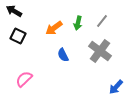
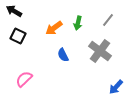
gray line: moved 6 px right, 1 px up
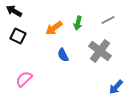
gray line: rotated 24 degrees clockwise
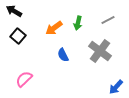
black square: rotated 14 degrees clockwise
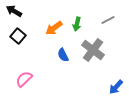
green arrow: moved 1 px left, 1 px down
gray cross: moved 7 px left, 1 px up
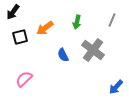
black arrow: moved 1 px left, 1 px down; rotated 84 degrees counterclockwise
gray line: moved 4 px right; rotated 40 degrees counterclockwise
green arrow: moved 2 px up
orange arrow: moved 9 px left
black square: moved 2 px right, 1 px down; rotated 35 degrees clockwise
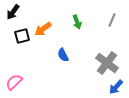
green arrow: rotated 32 degrees counterclockwise
orange arrow: moved 2 px left, 1 px down
black square: moved 2 px right, 1 px up
gray cross: moved 14 px right, 13 px down
pink semicircle: moved 10 px left, 3 px down
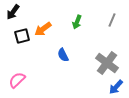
green arrow: rotated 40 degrees clockwise
pink semicircle: moved 3 px right, 2 px up
